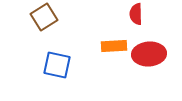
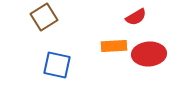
red semicircle: moved 3 px down; rotated 120 degrees counterclockwise
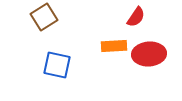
red semicircle: rotated 25 degrees counterclockwise
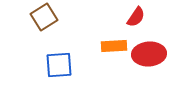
blue square: moved 2 px right; rotated 16 degrees counterclockwise
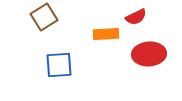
red semicircle: rotated 30 degrees clockwise
orange rectangle: moved 8 px left, 12 px up
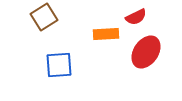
red ellipse: moved 3 px left, 2 px up; rotated 52 degrees counterclockwise
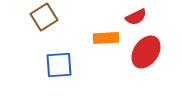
orange rectangle: moved 4 px down
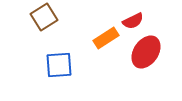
red semicircle: moved 3 px left, 4 px down
orange rectangle: rotated 30 degrees counterclockwise
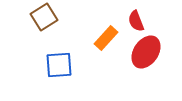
red semicircle: moved 3 px right; rotated 95 degrees clockwise
orange rectangle: rotated 15 degrees counterclockwise
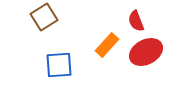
orange rectangle: moved 1 px right, 7 px down
red ellipse: rotated 28 degrees clockwise
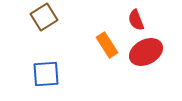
red semicircle: moved 1 px up
orange rectangle: rotated 75 degrees counterclockwise
blue square: moved 13 px left, 9 px down
